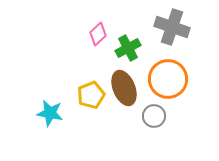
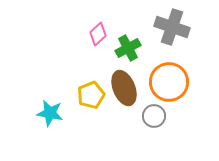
orange circle: moved 1 px right, 3 px down
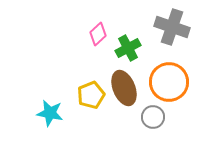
gray circle: moved 1 px left, 1 px down
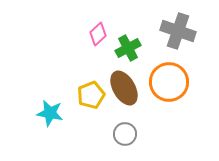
gray cross: moved 6 px right, 4 px down
brown ellipse: rotated 8 degrees counterclockwise
gray circle: moved 28 px left, 17 px down
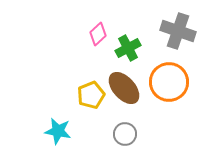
brown ellipse: rotated 12 degrees counterclockwise
cyan star: moved 8 px right, 18 px down
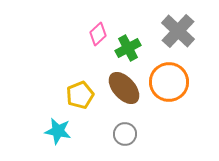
gray cross: rotated 24 degrees clockwise
yellow pentagon: moved 11 px left
